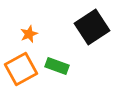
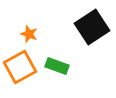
orange star: rotated 30 degrees counterclockwise
orange square: moved 1 px left, 2 px up
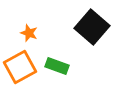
black square: rotated 16 degrees counterclockwise
orange star: moved 1 px up
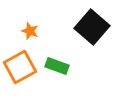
orange star: moved 1 px right, 2 px up
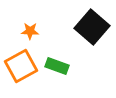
orange star: rotated 18 degrees counterclockwise
orange square: moved 1 px right, 1 px up
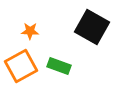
black square: rotated 12 degrees counterclockwise
green rectangle: moved 2 px right
